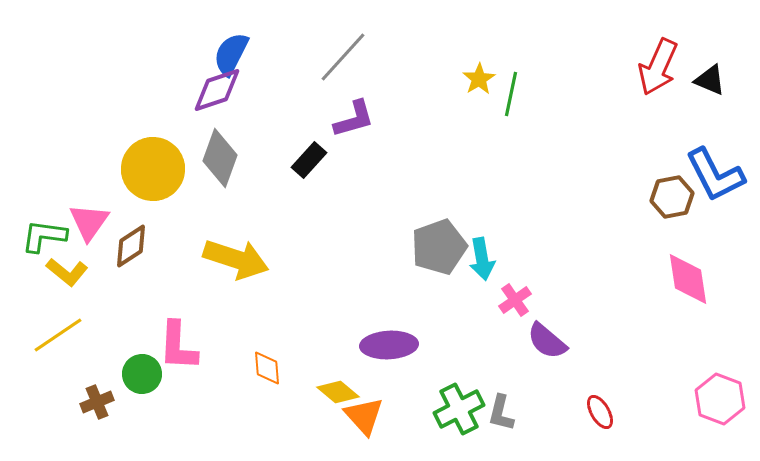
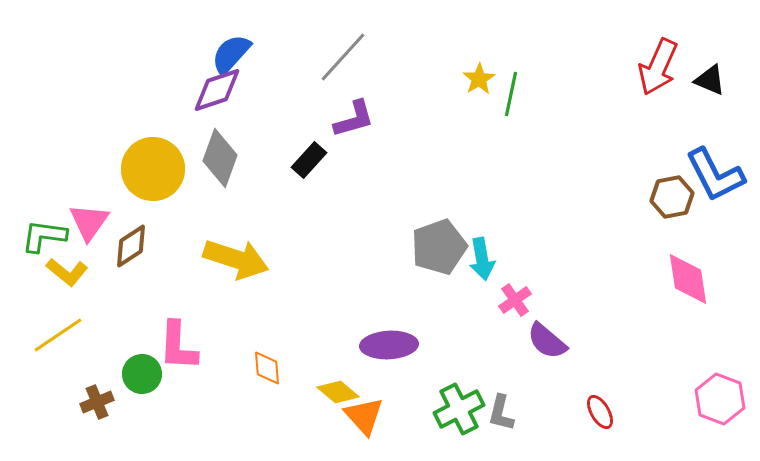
blue semicircle: rotated 15 degrees clockwise
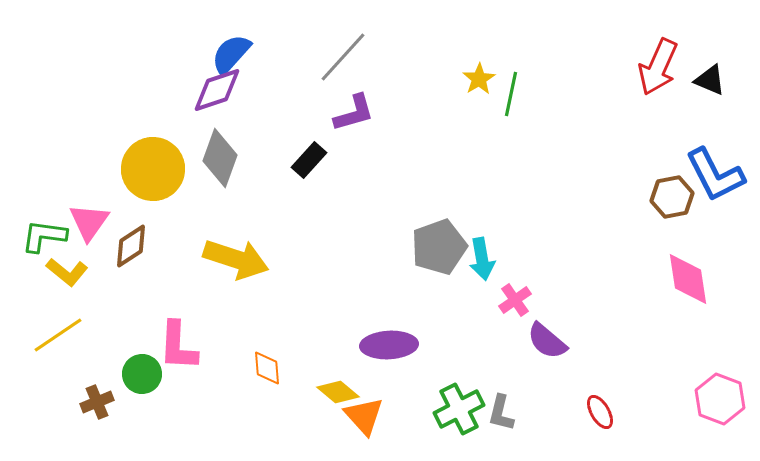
purple L-shape: moved 6 px up
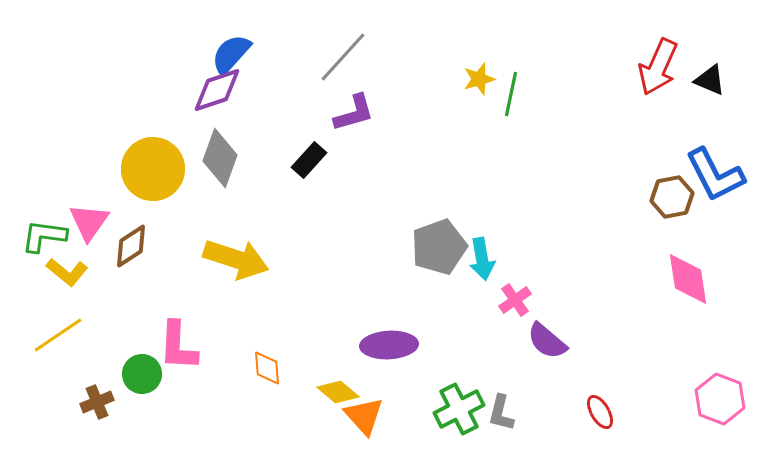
yellow star: rotated 16 degrees clockwise
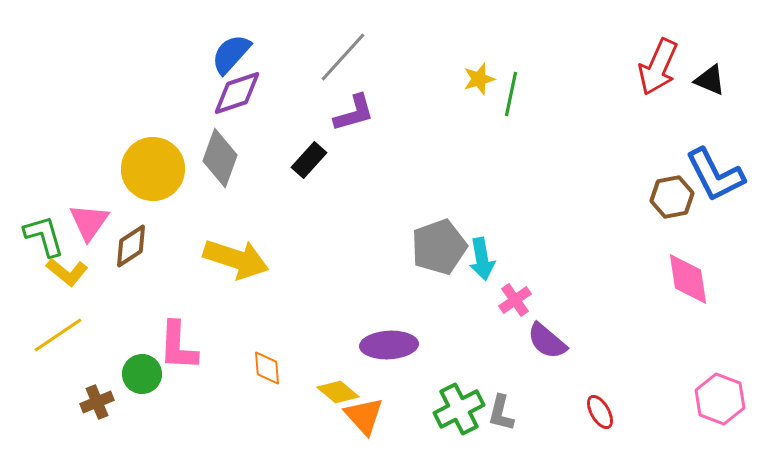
purple diamond: moved 20 px right, 3 px down
green L-shape: rotated 66 degrees clockwise
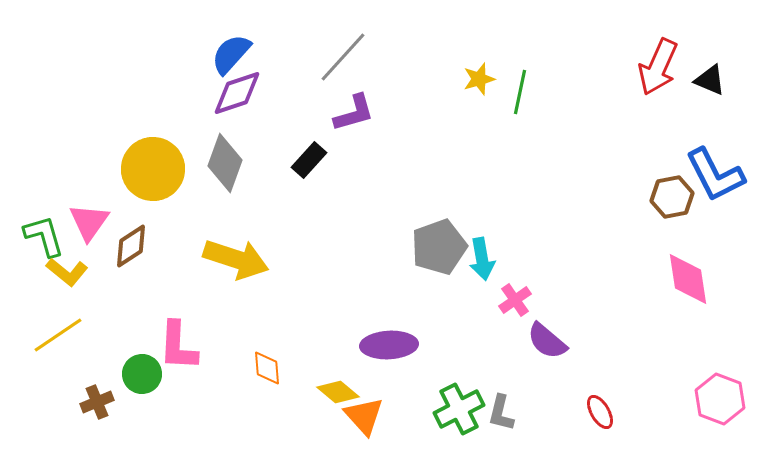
green line: moved 9 px right, 2 px up
gray diamond: moved 5 px right, 5 px down
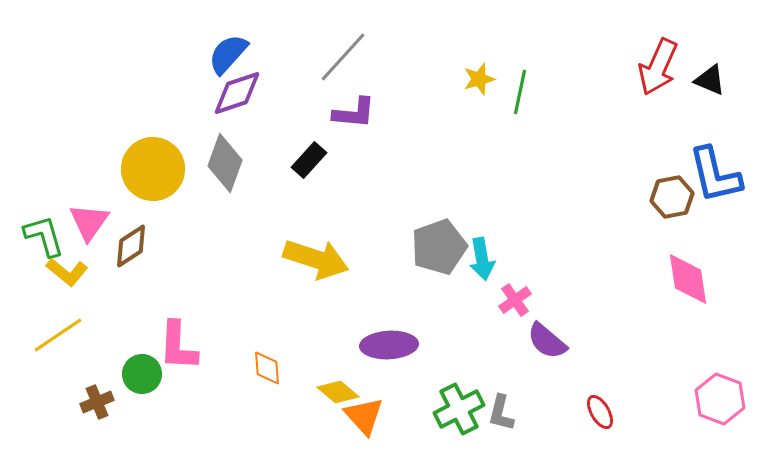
blue semicircle: moved 3 px left
purple L-shape: rotated 21 degrees clockwise
blue L-shape: rotated 14 degrees clockwise
yellow arrow: moved 80 px right
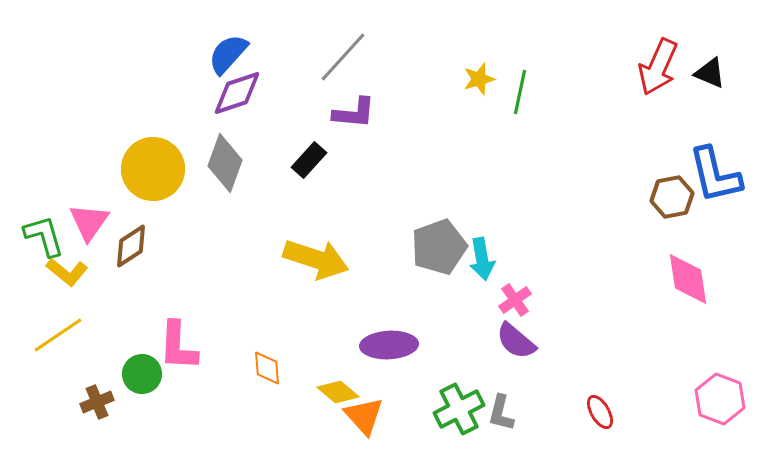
black triangle: moved 7 px up
purple semicircle: moved 31 px left
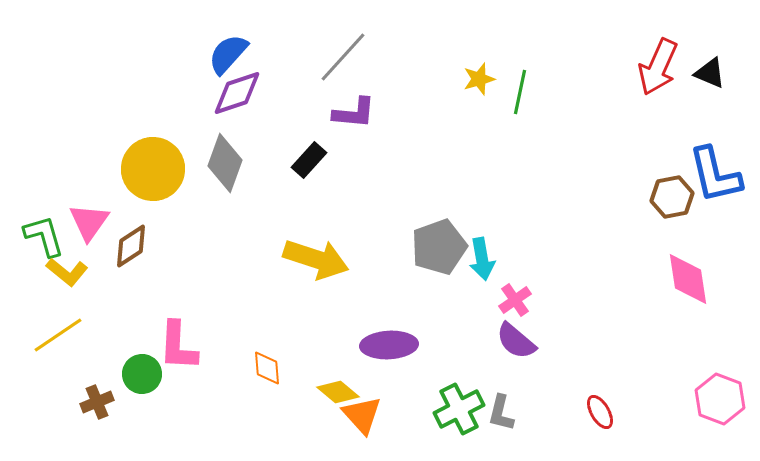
orange triangle: moved 2 px left, 1 px up
